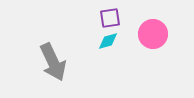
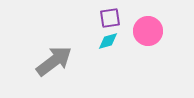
pink circle: moved 5 px left, 3 px up
gray arrow: moved 1 px right, 1 px up; rotated 102 degrees counterclockwise
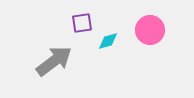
purple square: moved 28 px left, 5 px down
pink circle: moved 2 px right, 1 px up
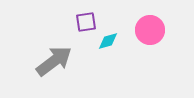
purple square: moved 4 px right, 1 px up
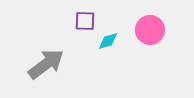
purple square: moved 1 px left, 1 px up; rotated 10 degrees clockwise
gray arrow: moved 8 px left, 3 px down
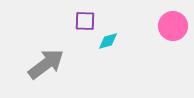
pink circle: moved 23 px right, 4 px up
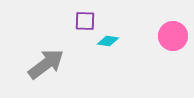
pink circle: moved 10 px down
cyan diamond: rotated 25 degrees clockwise
